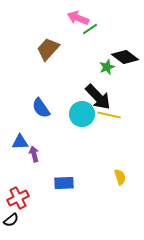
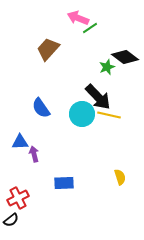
green line: moved 1 px up
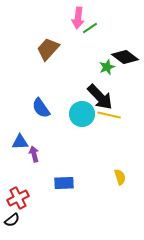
pink arrow: rotated 105 degrees counterclockwise
black arrow: moved 2 px right
black semicircle: moved 1 px right
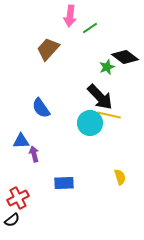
pink arrow: moved 8 px left, 2 px up
cyan circle: moved 8 px right, 9 px down
blue triangle: moved 1 px right, 1 px up
